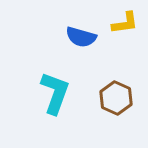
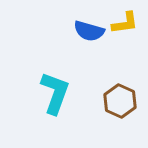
blue semicircle: moved 8 px right, 6 px up
brown hexagon: moved 4 px right, 3 px down
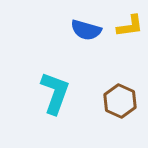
yellow L-shape: moved 5 px right, 3 px down
blue semicircle: moved 3 px left, 1 px up
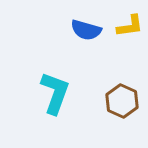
brown hexagon: moved 2 px right
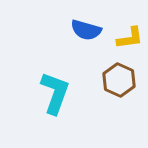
yellow L-shape: moved 12 px down
brown hexagon: moved 3 px left, 21 px up
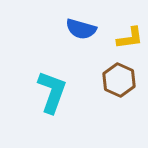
blue semicircle: moved 5 px left, 1 px up
cyan L-shape: moved 3 px left, 1 px up
